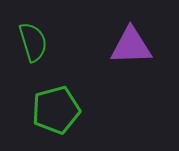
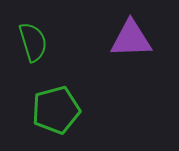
purple triangle: moved 7 px up
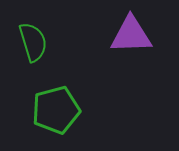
purple triangle: moved 4 px up
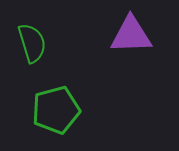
green semicircle: moved 1 px left, 1 px down
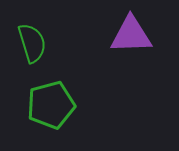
green pentagon: moved 5 px left, 5 px up
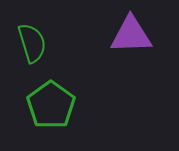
green pentagon: rotated 21 degrees counterclockwise
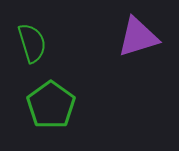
purple triangle: moved 7 px right, 2 px down; rotated 15 degrees counterclockwise
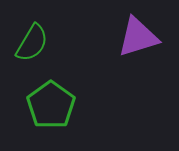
green semicircle: rotated 48 degrees clockwise
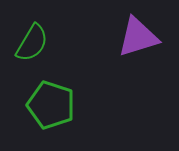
green pentagon: rotated 18 degrees counterclockwise
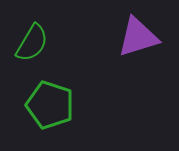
green pentagon: moved 1 px left
